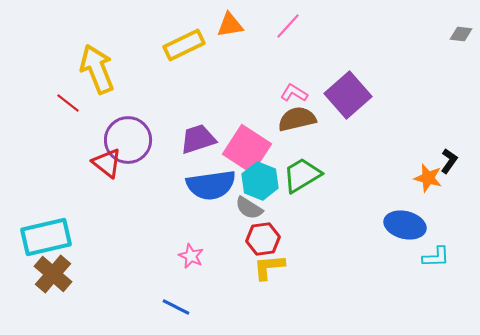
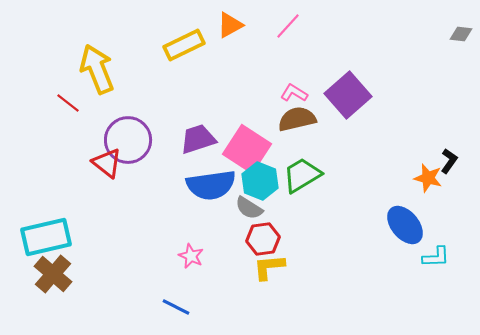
orange triangle: rotated 20 degrees counterclockwise
blue ellipse: rotated 36 degrees clockwise
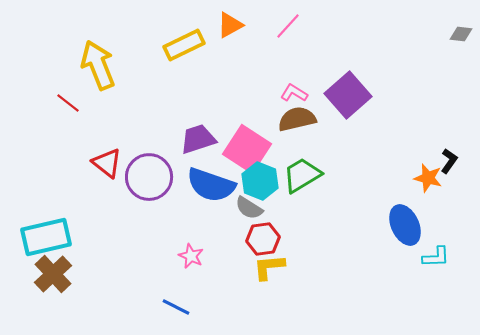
yellow arrow: moved 1 px right, 4 px up
purple circle: moved 21 px right, 37 px down
blue semicircle: rotated 27 degrees clockwise
blue ellipse: rotated 15 degrees clockwise
brown cross: rotated 6 degrees clockwise
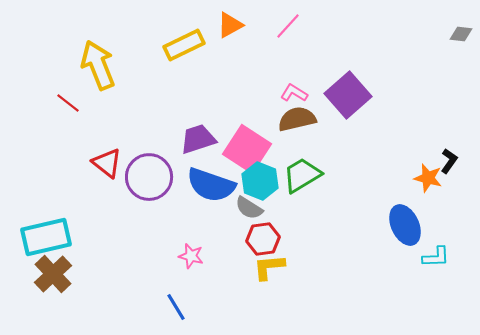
pink star: rotated 10 degrees counterclockwise
blue line: rotated 32 degrees clockwise
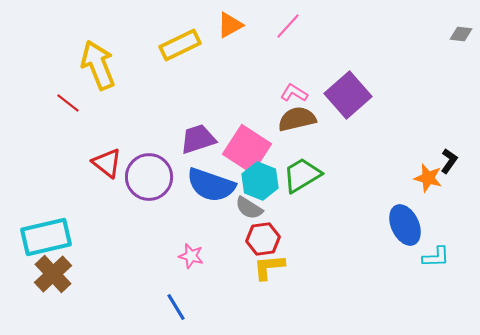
yellow rectangle: moved 4 px left
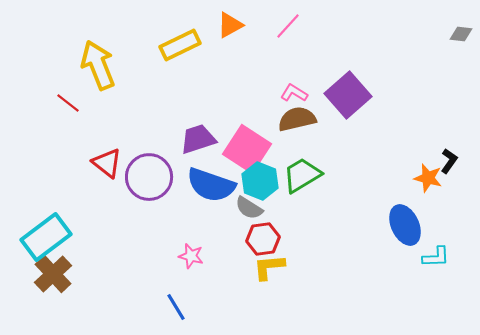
cyan rectangle: rotated 24 degrees counterclockwise
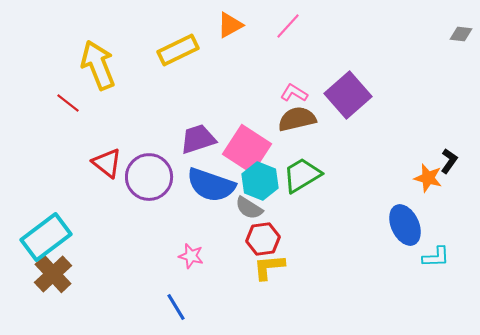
yellow rectangle: moved 2 px left, 5 px down
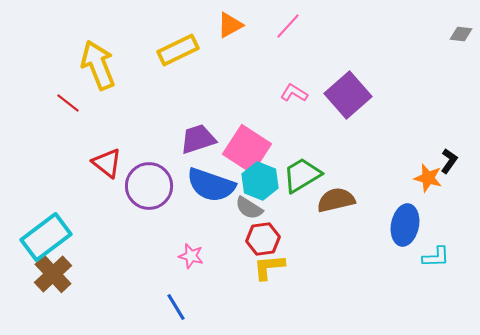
brown semicircle: moved 39 px right, 81 px down
purple circle: moved 9 px down
blue ellipse: rotated 36 degrees clockwise
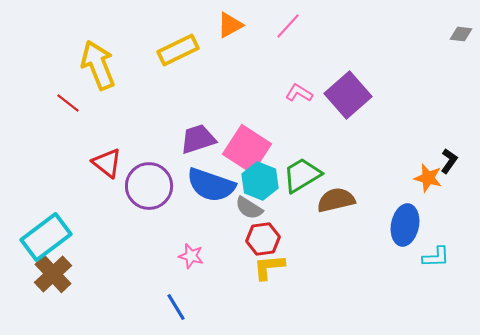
pink L-shape: moved 5 px right
